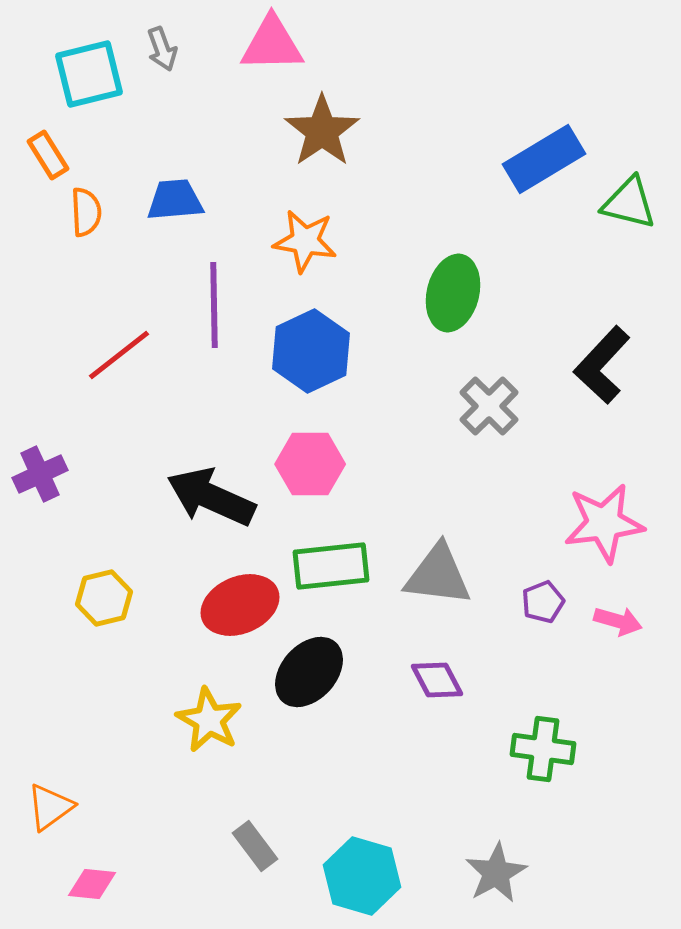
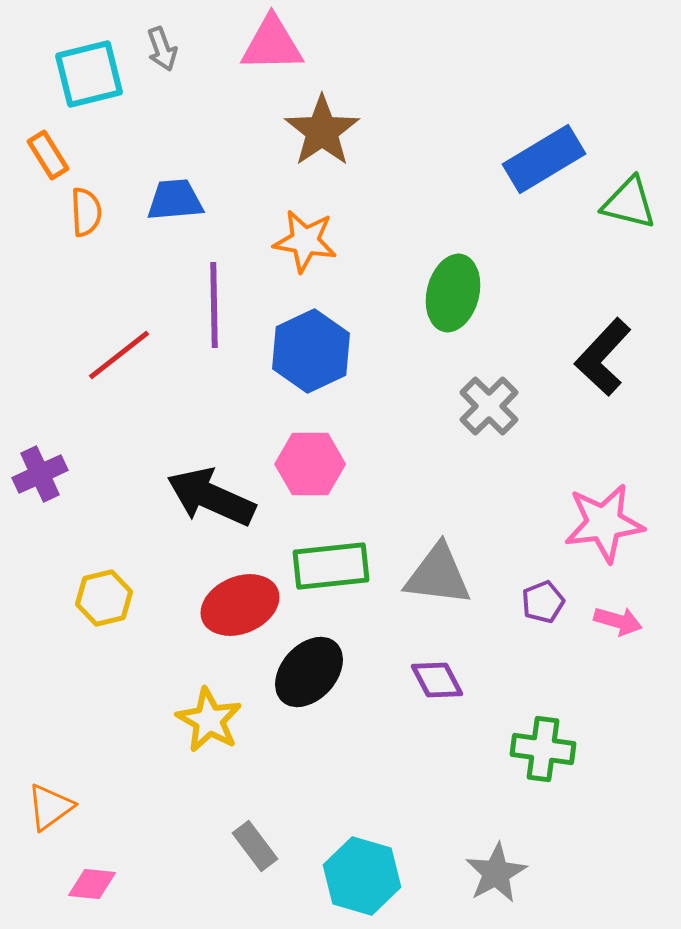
black L-shape: moved 1 px right, 8 px up
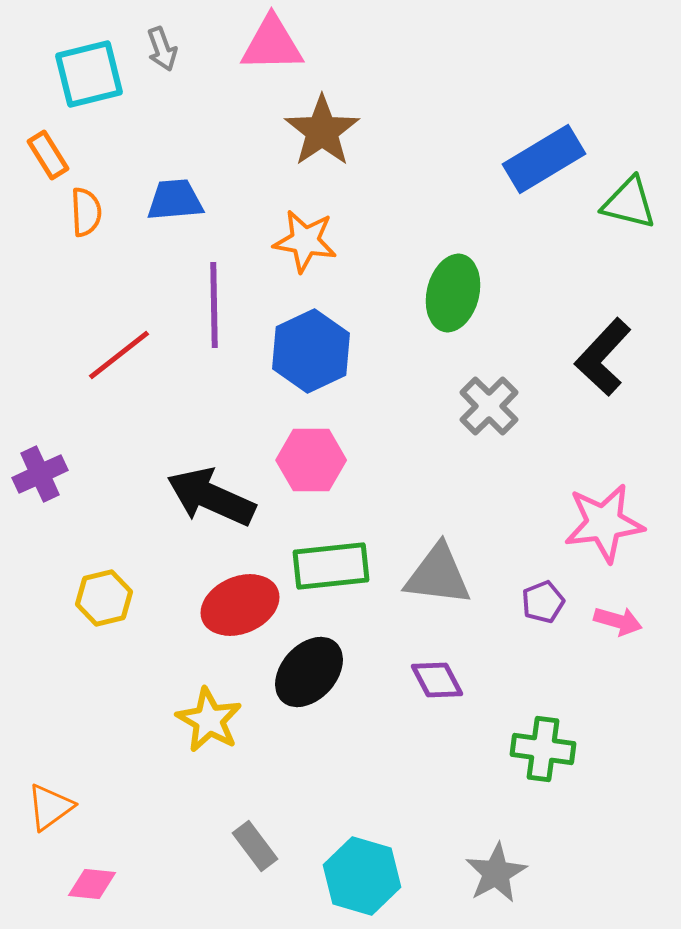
pink hexagon: moved 1 px right, 4 px up
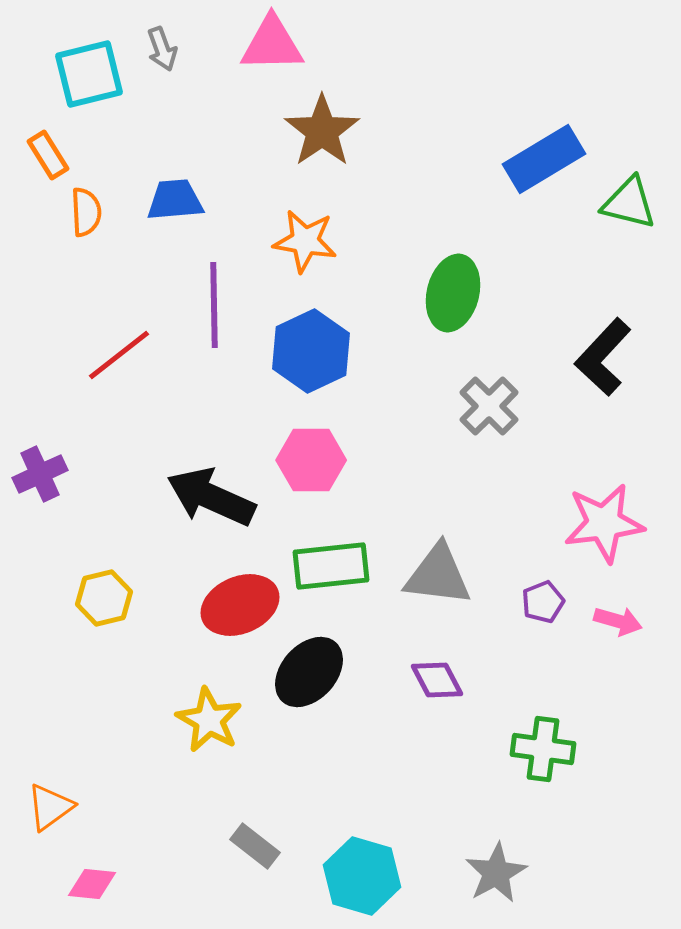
gray rectangle: rotated 15 degrees counterclockwise
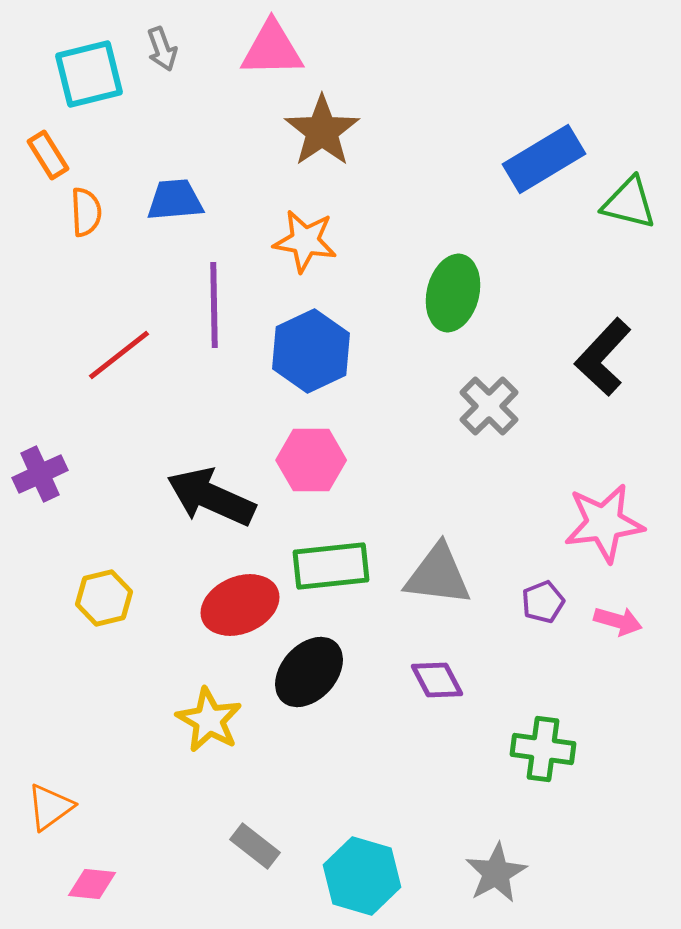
pink triangle: moved 5 px down
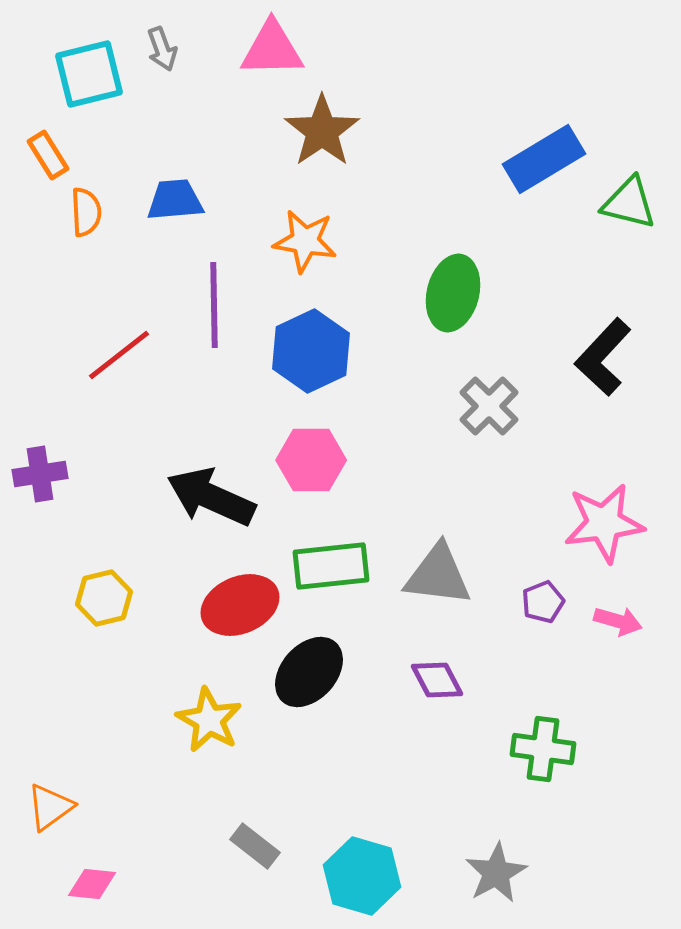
purple cross: rotated 16 degrees clockwise
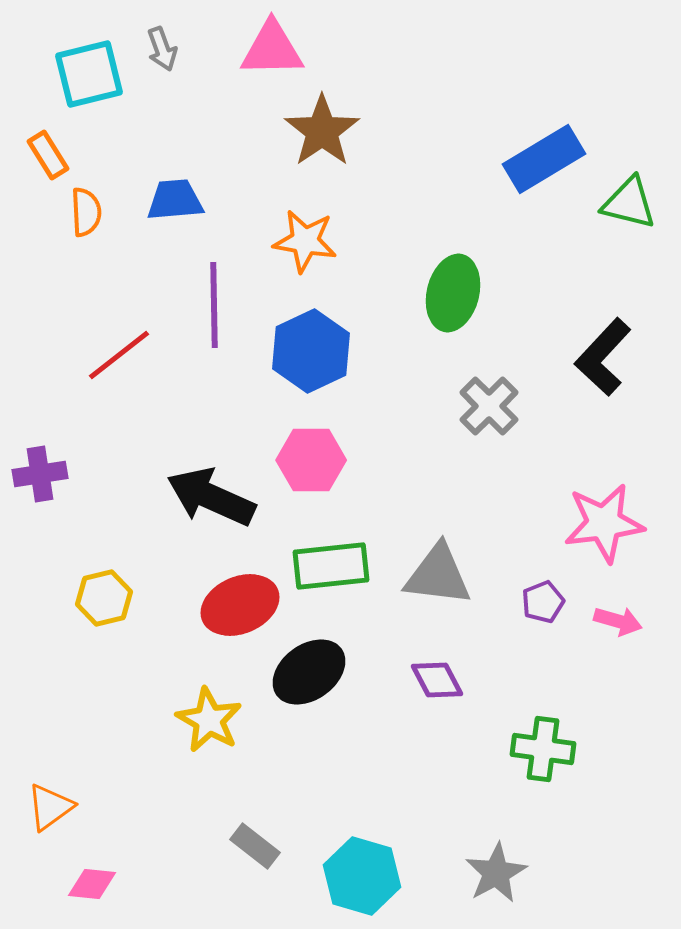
black ellipse: rotated 12 degrees clockwise
